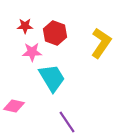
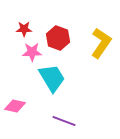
red star: moved 1 px left, 3 px down
red hexagon: moved 3 px right, 5 px down
pink diamond: moved 1 px right
purple line: moved 3 px left, 1 px up; rotated 35 degrees counterclockwise
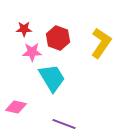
pink diamond: moved 1 px right, 1 px down
purple line: moved 3 px down
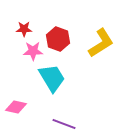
red hexagon: moved 1 px down
yellow L-shape: rotated 24 degrees clockwise
pink star: moved 1 px right, 1 px up
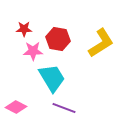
red hexagon: rotated 10 degrees counterclockwise
pink diamond: rotated 15 degrees clockwise
purple line: moved 16 px up
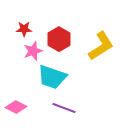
red hexagon: moved 1 px right; rotated 20 degrees clockwise
yellow L-shape: moved 3 px down
pink star: rotated 18 degrees counterclockwise
cyan trapezoid: moved 1 px up; rotated 140 degrees clockwise
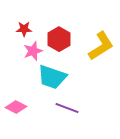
purple line: moved 3 px right
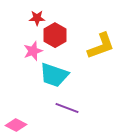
red star: moved 13 px right, 11 px up
red hexagon: moved 4 px left, 4 px up
yellow L-shape: rotated 12 degrees clockwise
cyan trapezoid: moved 2 px right, 2 px up
pink diamond: moved 18 px down
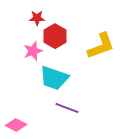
red hexagon: moved 1 px down
cyan trapezoid: moved 3 px down
